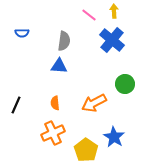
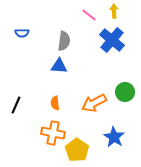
green circle: moved 8 px down
orange cross: rotated 35 degrees clockwise
yellow pentagon: moved 9 px left
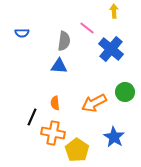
pink line: moved 2 px left, 13 px down
blue cross: moved 1 px left, 9 px down
black line: moved 16 px right, 12 px down
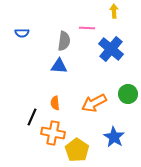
pink line: rotated 35 degrees counterclockwise
green circle: moved 3 px right, 2 px down
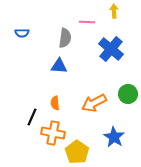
pink line: moved 6 px up
gray semicircle: moved 1 px right, 3 px up
yellow pentagon: moved 2 px down
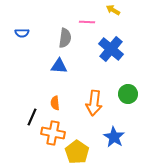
yellow arrow: moved 1 px left, 1 px up; rotated 56 degrees counterclockwise
orange arrow: rotated 55 degrees counterclockwise
